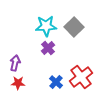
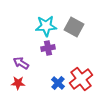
gray square: rotated 18 degrees counterclockwise
purple cross: rotated 32 degrees clockwise
purple arrow: moved 6 px right; rotated 70 degrees counterclockwise
red cross: moved 2 px down
blue cross: moved 2 px right, 1 px down
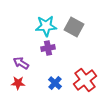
red cross: moved 4 px right, 1 px down
blue cross: moved 3 px left
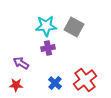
red star: moved 2 px left, 2 px down
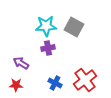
blue cross: rotated 16 degrees counterclockwise
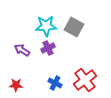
purple cross: rotated 16 degrees counterclockwise
purple arrow: moved 1 px right, 13 px up
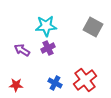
gray square: moved 19 px right
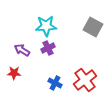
red star: moved 2 px left, 12 px up
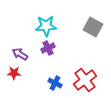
purple arrow: moved 2 px left, 4 px down
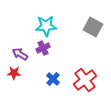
purple cross: moved 5 px left
blue cross: moved 2 px left, 4 px up; rotated 16 degrees clockwise
